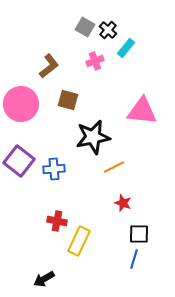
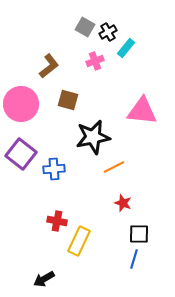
black cross: moved 2 px down; rotated 18 degrees clockwise
purple square: moved 2 px right, 7 px up
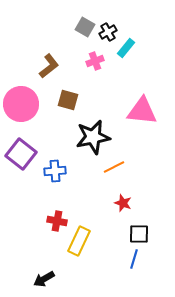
blue cross: moved 1 px right, 2 px down
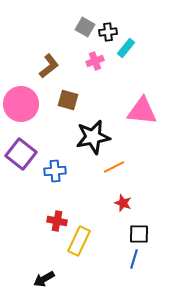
black cross: rotated 24 degrees clockwise
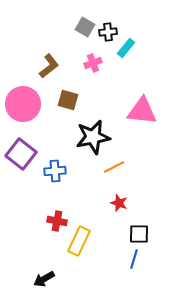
pink cross: moved 2 px left, 2 px down
pink circle: moved 2 px right
red star: moved 4 px left
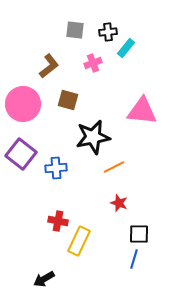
gray square: moved 10 px left, 3 px down; rotated 24 degrees counterclockwise
blue cross: moved 1 px right, 3 px up
red cross: moved 1 px right
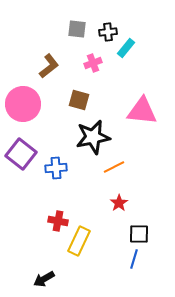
gray square: moved 2 px right, 1 px up
brown square: moved 11 px right
red star: rotated 18 degrees clockwise
